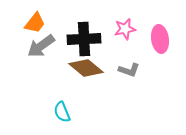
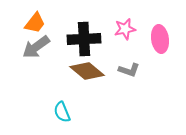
gray arrow: moved 5 px left, 1 px down
brown diamond: moved 1 px right, 3 px down
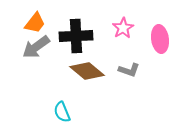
pink star: moved 2 px left, 1 px up; rotated 20 degrees counterclockwise
black cross: moved 8 px left, 3 px up
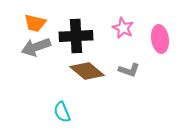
orange trapezoid: rotated 65 degrees clockwise
pink star: rotated 15 degrees counterclockwise
gray arrow: rotated 16 degrees clockwise
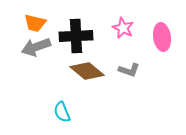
pink ellipse: moved 2 px right, 2 px up
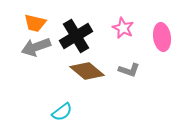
black cross: rotated 28 degrees counterclockwise
cyan semicircle: rotated 105 degrees counterclockwise
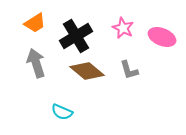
orange trapezoid: rotated 45 degrees counterclockwise
pink ellipse: rotated 60 degrees counterclockwise
gray arrow: moved 16 px down; rotated 92 degrees clockwise
gray L-shape: rotated 55 degrees clockwise
cyan semicircle: rotated 60 degrees clockwise
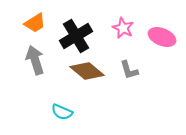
gray arrow: moved 1 px left, 3 px up
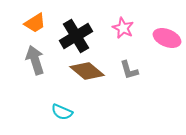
pink ellipse: moved 5 px right, 1 px down
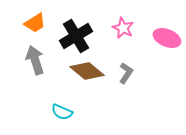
gray L-shape: moved 3 px left, 3 px down; rotated 130 degrees counterclockwise
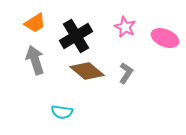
pink star: moved 2 px right, 1 px up
pink ellipse: moved 2 px left
cyan semicircle: rotated 15 degrees counterclockwise
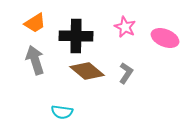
black cross: rotated 32 degrees clockwise
